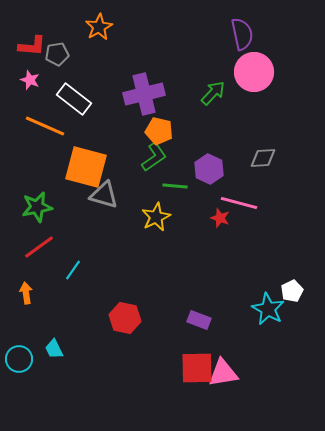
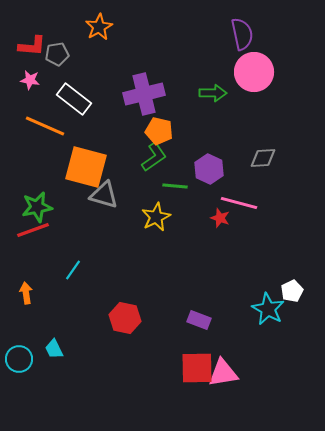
pink star: rotated 12 degrees counterclockwise
green arrow: rotated 48 degrees clockwise
red line: moved 6 px left, 17 px up; rotated 16 degrees clockwise
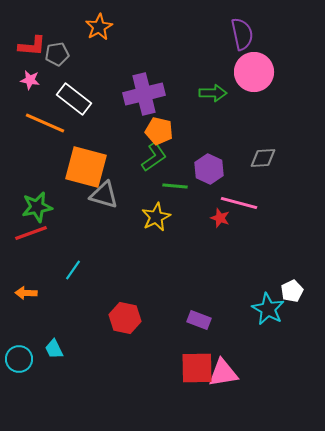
orange line: moved 3 px up
red line: moved 2 px left, 3 px down
orange arrow: rotated 80 degrees counterclockwise
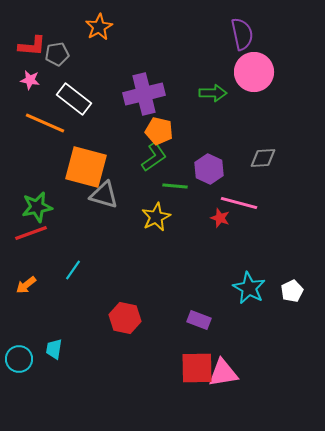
orange arrow: moved 8 px up; rotated 40 degrees counterclockwise
cyan star: moved 19 px left, 21 px up
cyan trapezoid: rotated 35 degrees clockwise
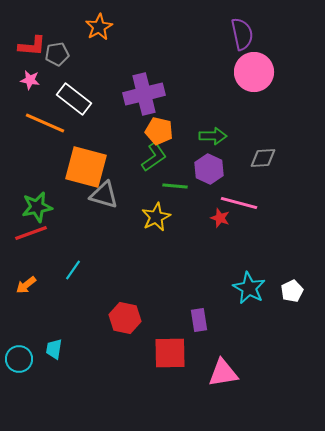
green arrow: moved 43 px down
purple rectangle: rotated 60 degrees clockwise
red square: moved 27 px left, 15 px up
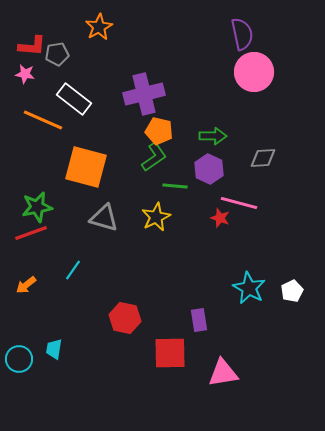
pink star: moved 5 px left, 6 px up
orange line: moved 2 px left, 3 px up
gray triangle: moved 23 px down
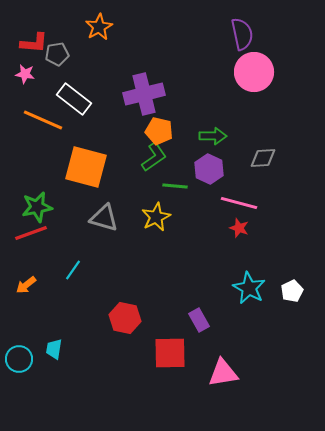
red L-shape: moved 2 px right, 3 px up
red star: moved 19 px right, 10 px down
purple rectangle: rotated 20 degrees counterclockwise
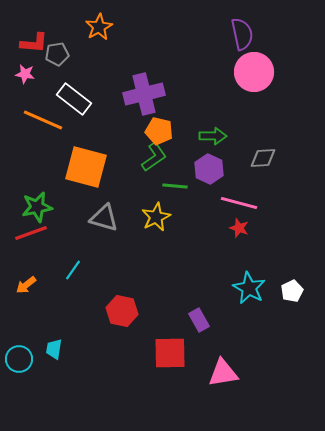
red hexagon: moved 3 px left, 7 px up
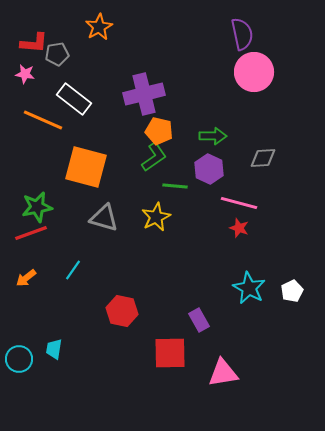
orange arrow: moved 7 px up
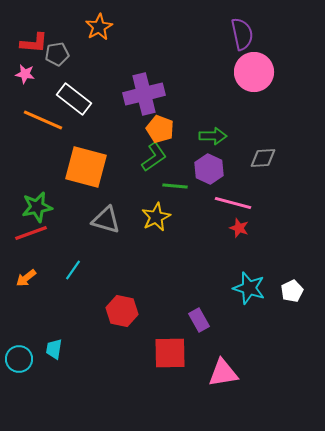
orange pentagon: moved 1 px right, 2 px up; rotated 8 degrees clockwise
pink line: moved 6 px left
gray triangle: moved 2 px right, 2 px down
cyan star: rotated 12 degrees counterclockwise
